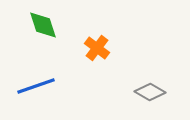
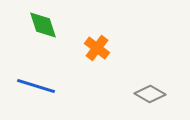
blue line: rotated 36 degrees clockwise
gray diamond: moved 2 px down
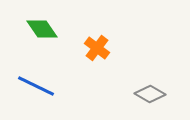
green diamond: moved 1 px left, 4 px down; rotated 16 degrees counterclockwise
blue line: rotated 9 degrees clockwise
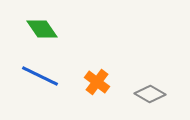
orange cross: moved 34 px down
blue line: moved 4 px right, 10 px up
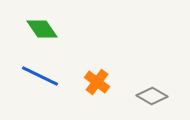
gray diamond: moved 2 px right, 2 px down
